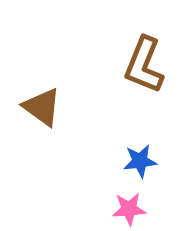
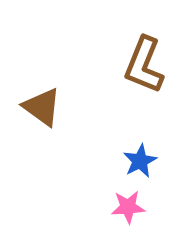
blue star: rotated 20 degrees counterclockwise
pink star: moved 1 px left, 2 px up
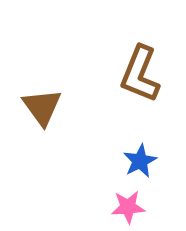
brown L-shape: moved 4 px left, 9 px down
brown triangle: rotated 18 degrees clockwise
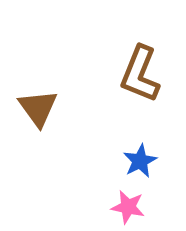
brown triangle: moved 4 px left, 1 px down
pink star: rotated 16 degrees clockwise
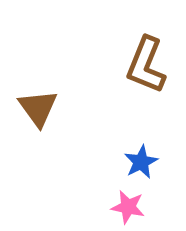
brown L-shape: moved 6 px right, 9 px up
blue star: moved 1 px right, 1 px down
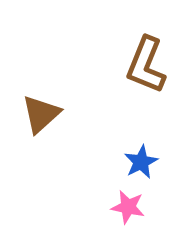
brown triangle: moved 3 px right, 6 px down; rotated 24 degrees clockwise
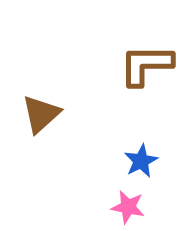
brown L-shape: rotated 68 degrees clockwise
blue star: moved 1 px up
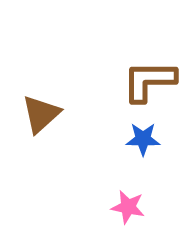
brown L-shape: moved 3 px right, 16 px down
blue star: moved 2 px right, 22 px up; rotated 28 degrees clockwise
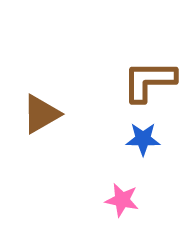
brown triangle: rotated 12 degrees clockwise
pink star: moved 6 px left, 7 px up
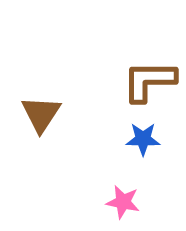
brown triangle: rotated 27 degrees counterclockwise
pink star: moved 1 px right, 2 px down
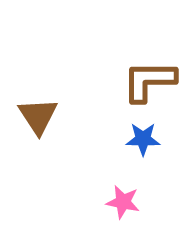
brown triangle: moved 3 px left, 2 px down; rotated 6 degrees counterclockwise
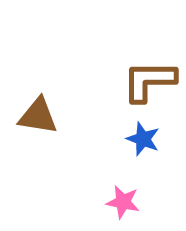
brown triangle: rotated 48 degrees counterclockwise
blue star: rotated 20 degrees clockwise
